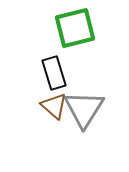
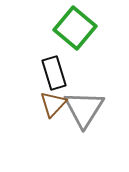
green square: rotated 36 degrees counterclockwise
brown triangle: moved 1 px left, 2 px up; rotated 32 degrees clockwise
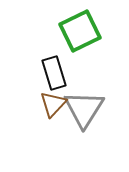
green square: moved 5 px right, 3 px down; rotated 24 degrees clockwise
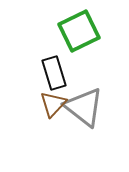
green square: moved 1 px left
gray triangle: moved 2 px up; rotated 24 degrees counterclockwise
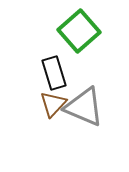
green square: rotated 15 degrees counterclockwise
gray triangle: rotated 15 degrees counterclockwise
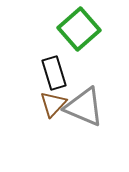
green square: moved 2 px up
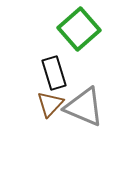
brown triangle: moved 3 px left
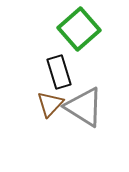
black rectangle: moved 5 px right, 1 px up
gray triangle: rotated 9 degrees clockwise
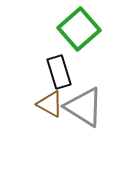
brown triangle: rotated 44 degrees counterclockwise
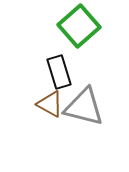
green square: moved 3 px up
gray triangle: rotated 18 degrees counterclockwise
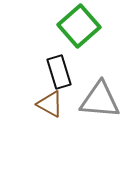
gray triangle: moved 16 px right, 7 px up; rotated 9 degrees counterclockwise
